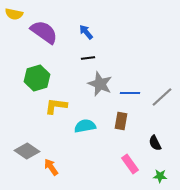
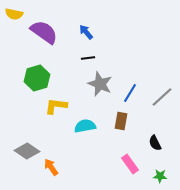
blue line: rotated 60 degrees counterclockwise
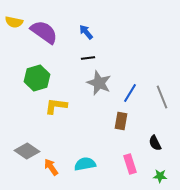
yellow semicircle: moved 8 px down
gray star: moved 1 px left, 1 px up
gray line: rotated 70 degrees counterclockwise
cyan semicircle: moved 38 px down
pink rectangle: rotated 18 degrees clockwise
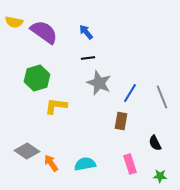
orange arrow: moved 4 px up
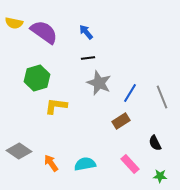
yellow semicircle: moved 1 px down
brown rectangle: rotated 48 degrees clockwise
gray diamond: moved 8 px left
pink rectangle: rotated 24 degrees counterclockwise
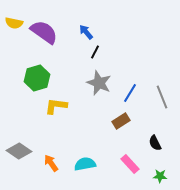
black line: moved 7 px right, 6 px up; rotated 56 degrees counterclockwise
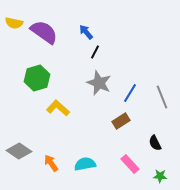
yellow L-shape: moved 2 px right, 2 px down; rotated 35 degrees clockwise
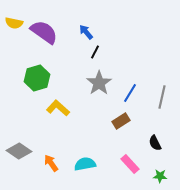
gray star: rotated 15 degrees clockwise
gray line: rotated 35 degrees clockwise
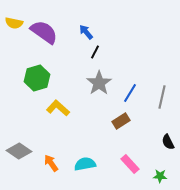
black semicircle: moved 13 px right, 1 px up
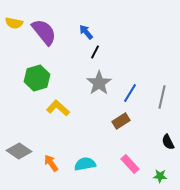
purple semicircle: rotated 16 degrees clockwise
